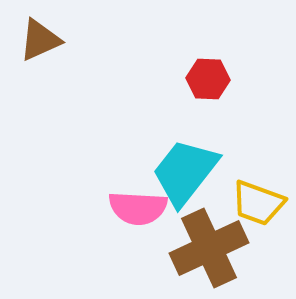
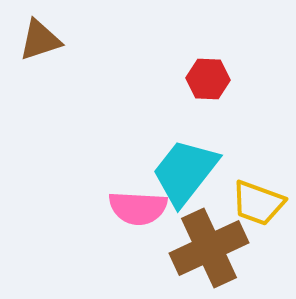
brown triangle: rotated 6 degrees clockwise
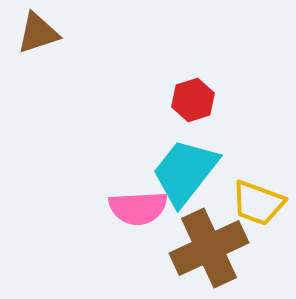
brown triangle: moved 2 px left, 7 px up
red hexagon: moved 15 px left, 21 px down; rotated 21 degrees counterclockwise
pink semicircle: rotated 6 degrees counterclockwise
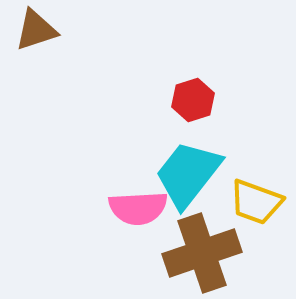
brown triangle: moved 2 px left, 3 px up
cyan trapezoid: moved 3 px right, 2 px down
yellow trapezoid: moved 2 px left, 1 px up
brown cross: moved 7 px left, 5 px down; rotated 6 degrees clockwise
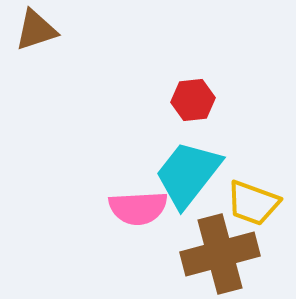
red hexagon: rotated 12 degrees clockwise
yellow trapezoid: moved 3 px left, 1 px down
brown cross: moved 18 px right, 1 px down; rotated 4 degrees clockwise
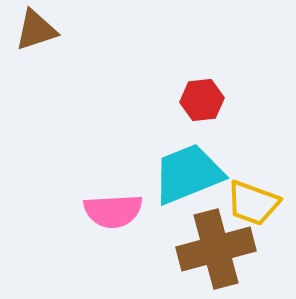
red hexagon: moved 9 px right
cyan trapezoid: rotated 30 degrees clockwise
pink semicircle: moved 25 px left, 3 px down
brown cross: moved 4 px left, 5 px up
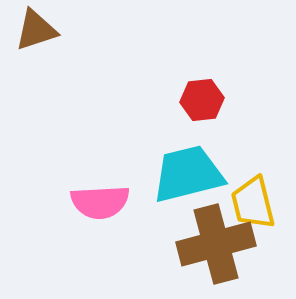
cyan trapezoid: rotated 8 degrees clockwise
yellow trapezoid: rotated 56 degrees clockwise
pink semicircle: moved 13 px left, 9 px up
brown cross: moved 5 px up
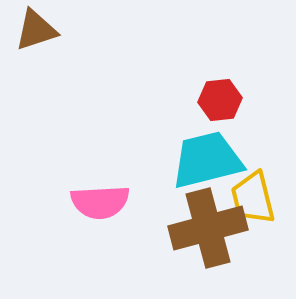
red hexagon: moved 18 px right
cyan trapezoid: moved 19 px right, 14 px up
yellow trapezoid: moved 5 px up
brown cross: moved 8 px left, 16 px up
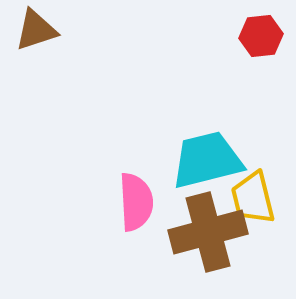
red hexagon: moved 41 px right, 64 px up
pink semicircle: moved 36 px right; rotated 90 degrees counterclockwise
brown cross: moved 4 px down
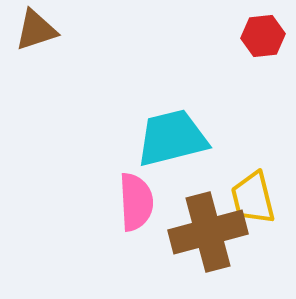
red hexagon: moved 2 px right
cyan trapezoid: moved 35 px left, 22 px up
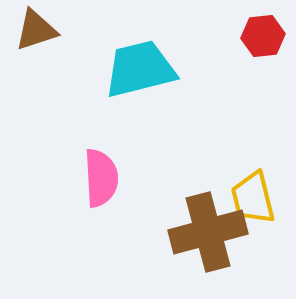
cyan trapezoid: moved 32 px left, 69 px up
pink semicircle: moved 35 px left, 24 px up
